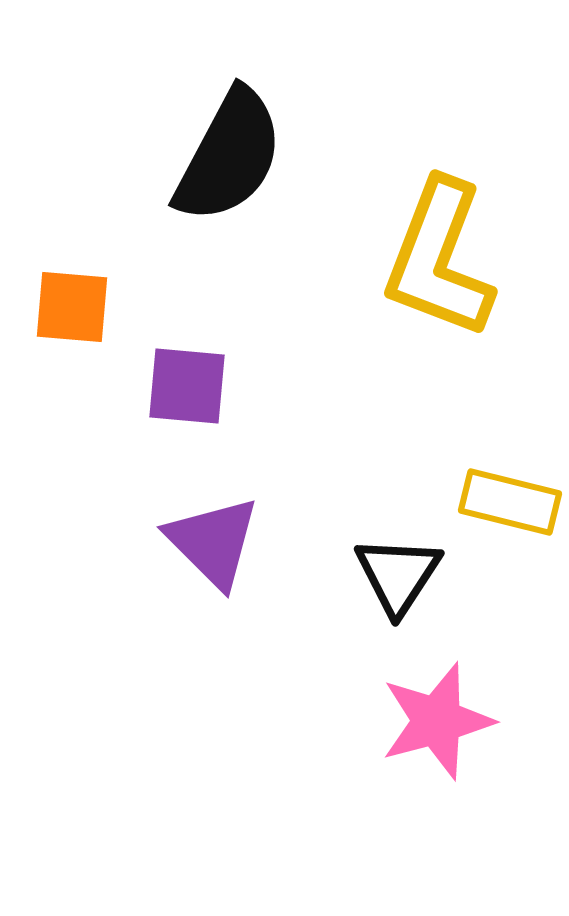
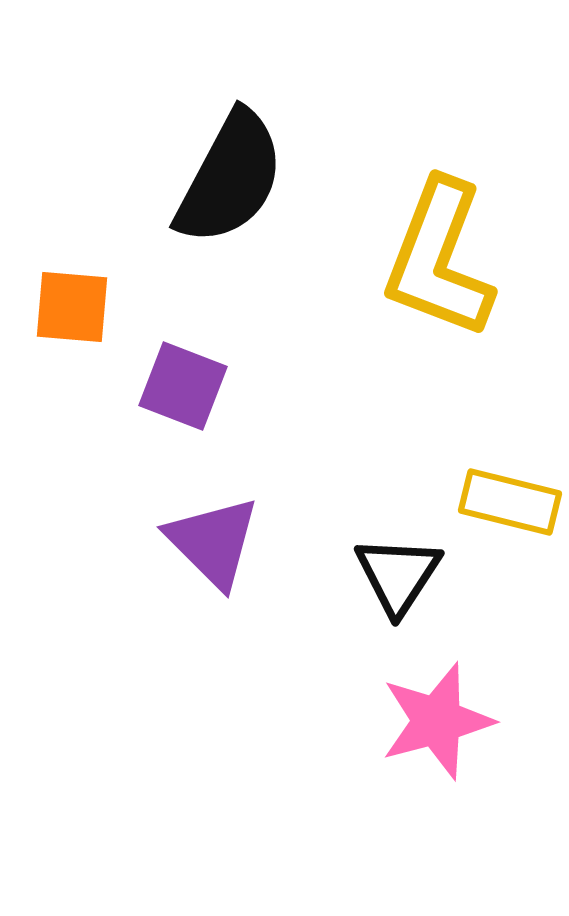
black semicircle: moved 1 px right, 22 px down
purple square: moved 4 px left; rotated 16 degrees clockwise
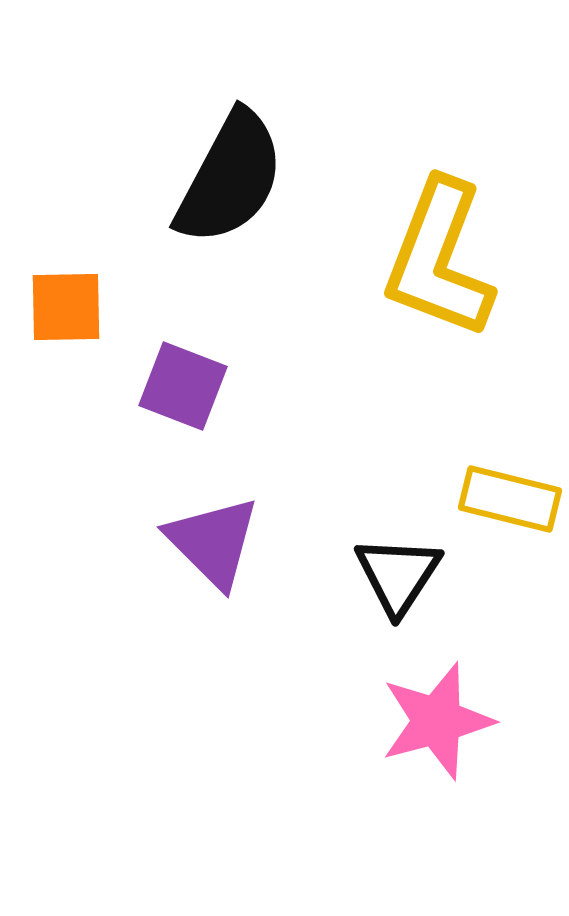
orange square: moved 6 px left; rotated 6 degrees counterclockwise
yellow rectangle: moved 3 px up
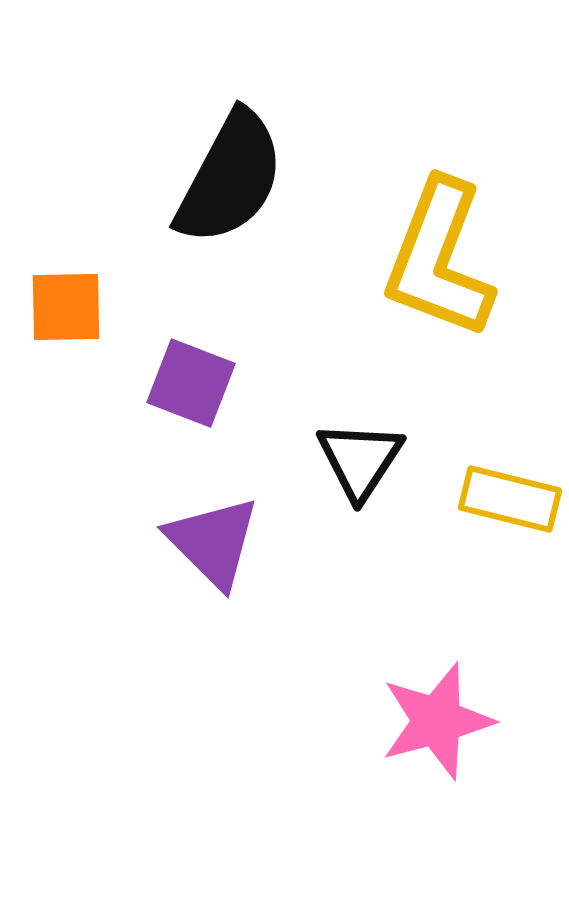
purple square: moved 8 px right, 3 px up
black triangle: moved 38 px left, 115 px up
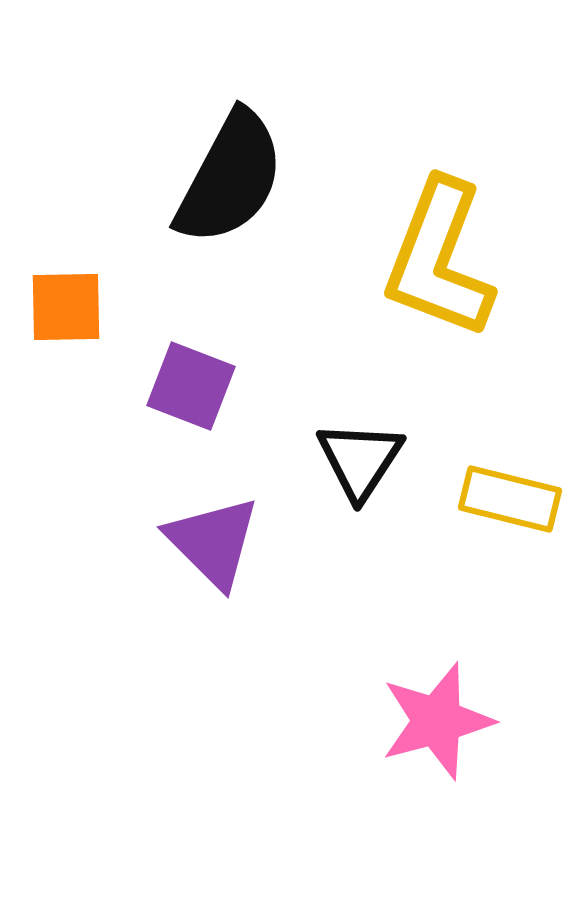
purple square: moved 3 px down
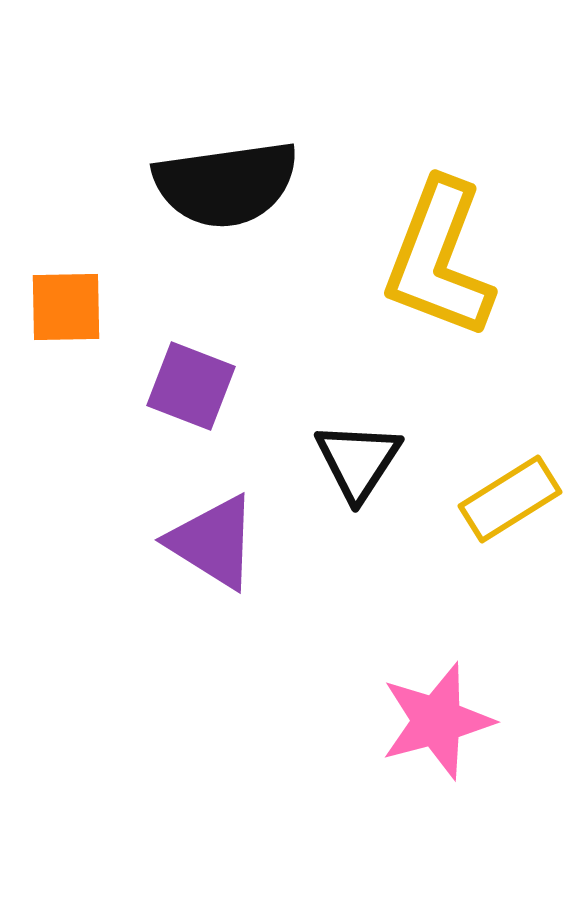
black semicircle: moved 4 px left, 6 px down; rotated 54 degrees clockwise
black triangle: moved 2 px left, 1 px down
yellow rectangle: rotated 46 degrees counterclockwise
purple triangle: rotated 13 degrees counterclockwise
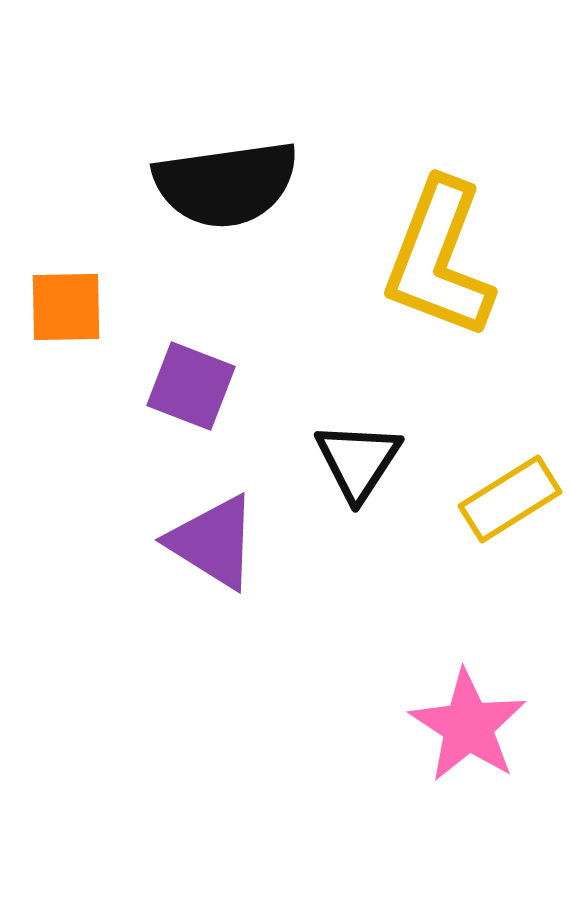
pink star: moved 31 px right, 5 px down; rotated 24 degrees counterclockwise
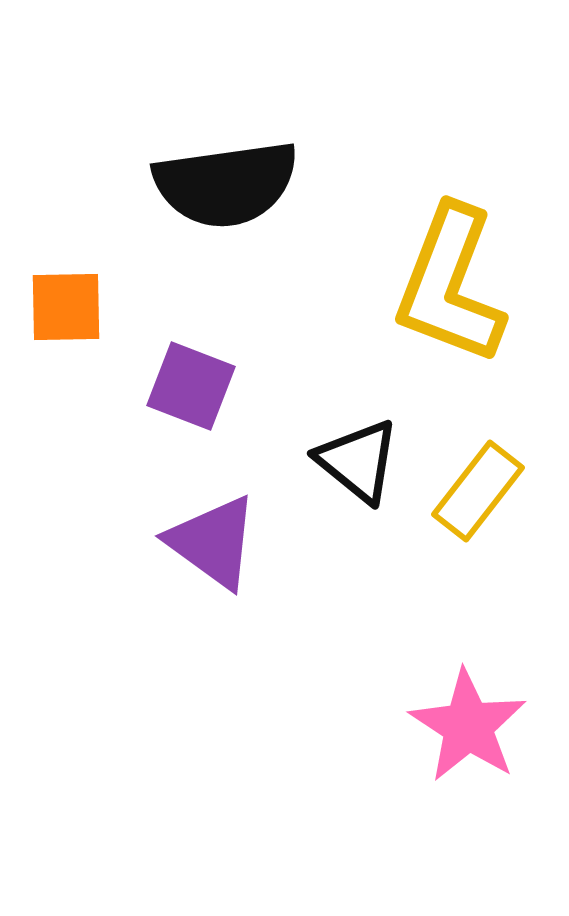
yellow L-shape: moved 11 px right, 26 px down
black triangle: rotated 24 degrees counterclockwise
yellow rectangle: moved 32 px left, 8 px up; rotated 20 degrees counterclockwise
purple triangle: rotated 4 degrees clockwise
